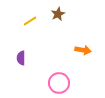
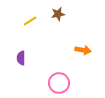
brown star: rotated 16 degrees clockwise
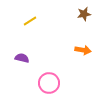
brown star: moved 26 px right
purple semicircle: moved 1 px right; rotated 104 degrees clockwise
pink circle: moved 10 px left
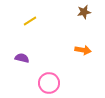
brown star: moved 2 px up
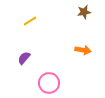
purple semicircle: moved 2 px right; rotated 64 degrees counterclockwise
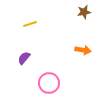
yellow line: moved 3 px down; rotated 16 degrees clockwise
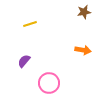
purple semicircle: moved 3 px down
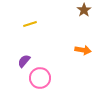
brown star: moved 2 px up; rotated 24 degrees counterclockwise
pink circle: moved 9 px left, 5 px up
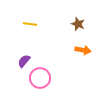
brown star: moved 6 px left, 14 px down; rotated 16 degrees counterclockwise
yellow line: rotated 24 degrees clockwise
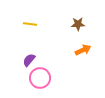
brown star: rotated 24 degrees counterclockwise
orange arrow: rotated 35 degrees counterclockwise
purple semicircle: moved 5 px right, 1 px up
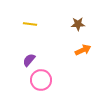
pink circle: moved 1 px right, 2 px down
